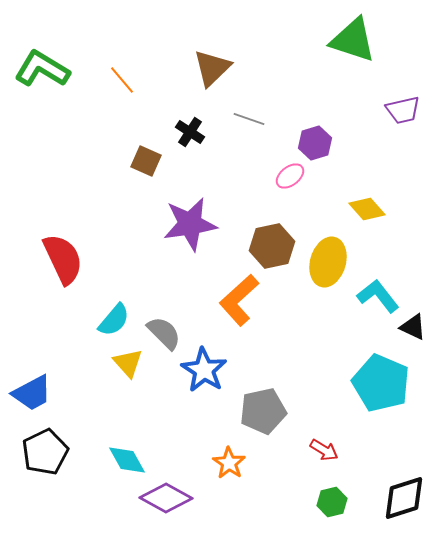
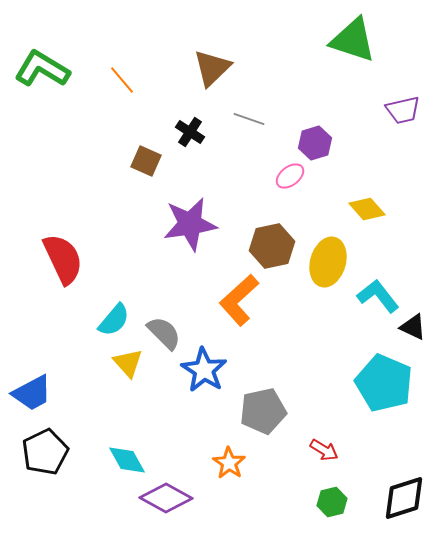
cyan pentagon: moved 3 px right
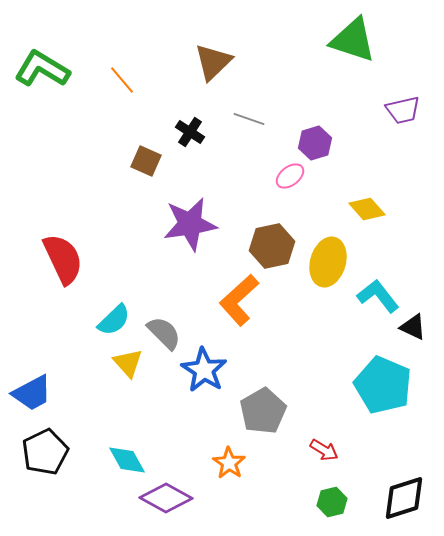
brown triangle: moved 1 px right, 6 px up
cyan semicircle: rotated 6 degrees clockwise
cyan pentagon: moved 1 px left, 2 px down
gray pentagon: rotated 18 degrees counterclockwise
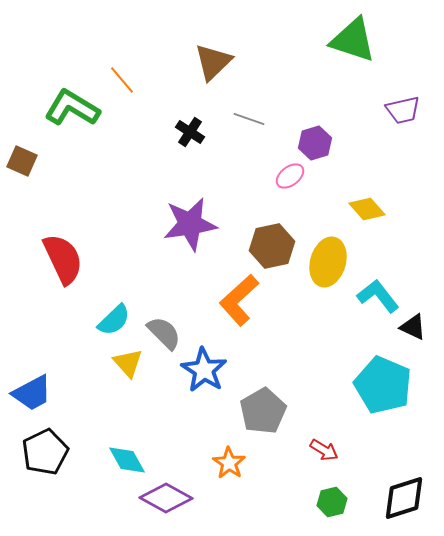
green L-shape: moved 30 px right, 39 px down
brown square: moved 124 px left
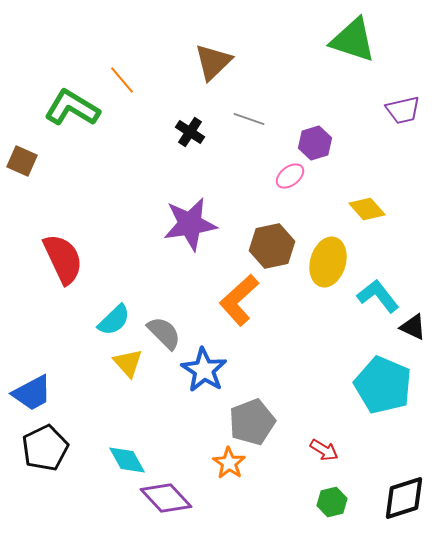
gray pentagon: moved 11 px left, 11 px down; rotated 9 degrees clockwise
black pentagon: moved 4 px up
purple diamond: rotated 18 degrees clockwise
